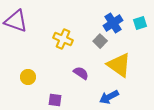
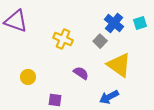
blue cross: moved 1 px right; rotated 18 degrees counterclockwise
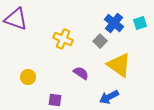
purple triangle: moved 2 px up
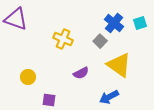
purple semicircle: rotated 119 degrees clockwise
purple square: moved 6 px left
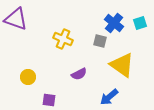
gray square: rotated 32 degrees counterclockwise
yellow triangle: moved 3 px right
purple semicircle: moved 2 px left, 1 px down
blue arrow: rotated 12 degrees counterclockwise
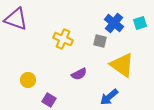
yellow circle: moved 3 px down
purple square: rotated 24 degrees clockwise
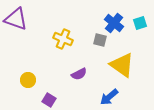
gray square: moved 1 px up
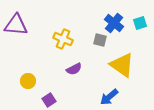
purple triangle: moved 6 px down; rotated 15 degrees counterclockwise
purple semicircle: moved 5 px left, 5 px up
yellow circle: moved 1 px down
purple square: rotated 24 degrees clockwise
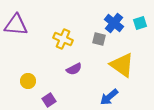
gray square: moved 1 px left, 1 px up
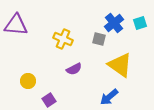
blue cross: rotated 12 degrees clockwise
yellow triangle: moved 2 px left
